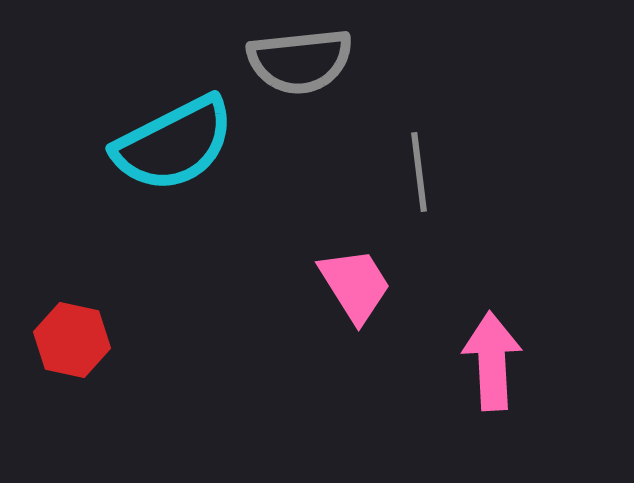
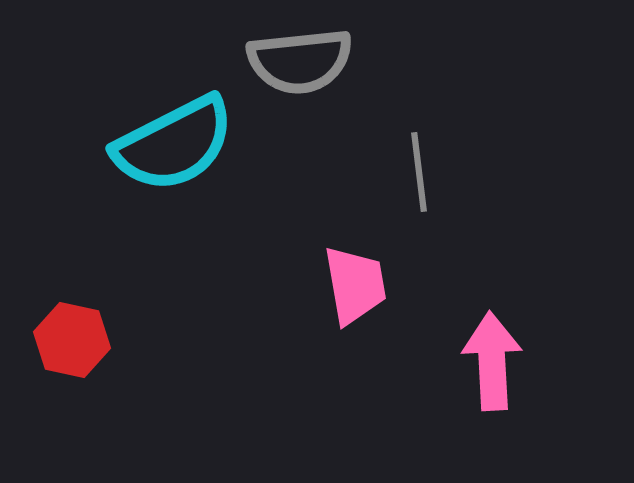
pink trapezoid: rotated 22 degrees clockwise
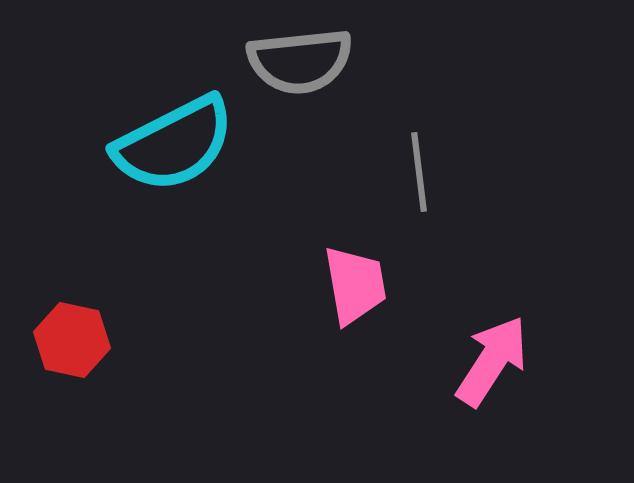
pink arrow: rotated 36 degrees clockwise
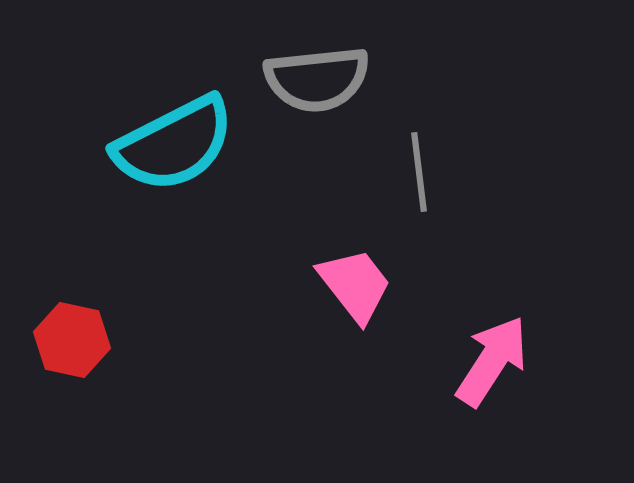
gray semicircle: moved 17 px right, 18 px down
pink trapezoid: rotated 28 degrees counterclockwise
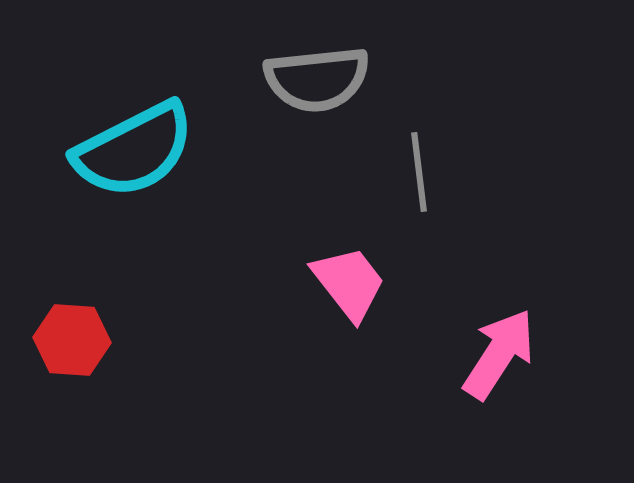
cyan semicircle: moved 40 px left, 6 px down
pink trapezoid: moved 6 px left, 2 px up
red hexagon: rotated 8 degrees counterclockwise
pink arrow: moved 7 px right, 7 px up
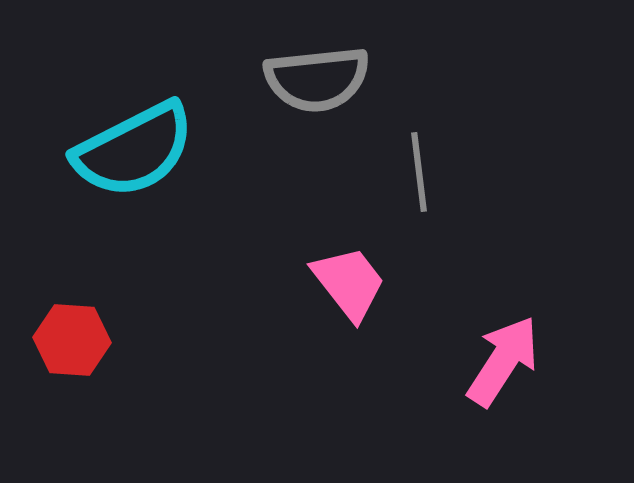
pink arrow: moved 4 px right, 7 px down
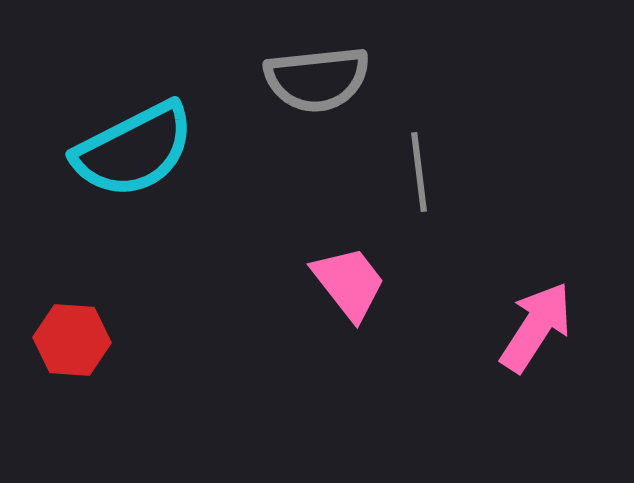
pink arrow: moved 33 px right, 34 px up
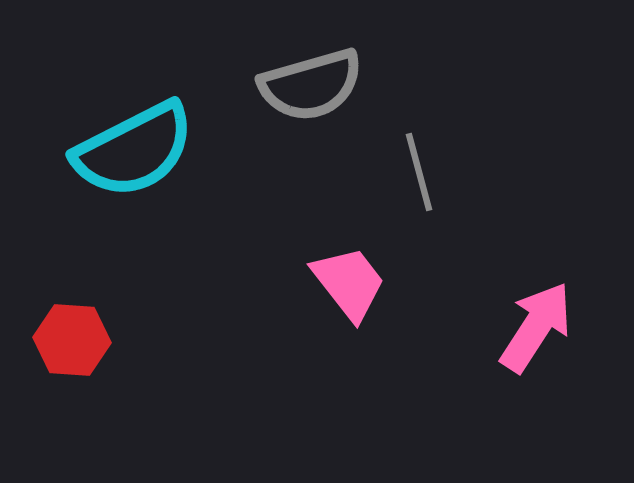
gray semicircle: moved 6 px left, 6 px down; rotated 10 degrees counterclockwise
gray line: rotated 8 degrees counterclockwise
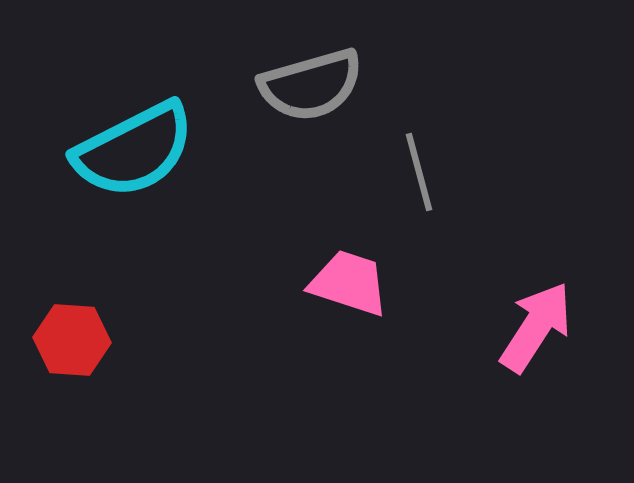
pink trapezoid: rotated 34 degrees counterclockwise
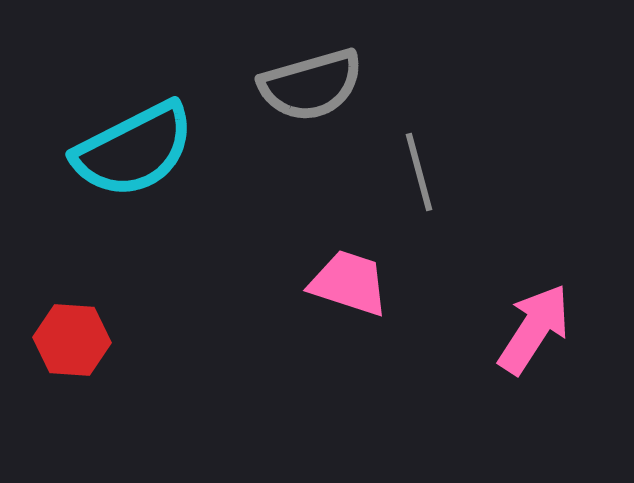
pink arrow: moved 2 px left, 2 px down
